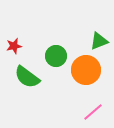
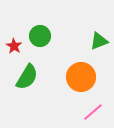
red star: rotated 28 degrees counterclockwise
green circle: moved 16 px left, 20 px up
orange circle: moved 5 px left, 7 px down
green semicircle: rotated 96 degrees counterclockwise
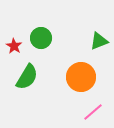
green circle: moved 1 px right, 2 px down
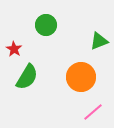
green circle: moved 5 px right, 13 px up
red star: moved 3 px down
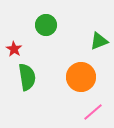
green semicircle: rotated 40 degrees counterclockwise
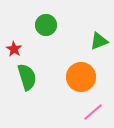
green semicircle: rotated 8 degrees counterclockwise
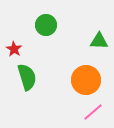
green triangle: rotated 24 degrees clockwise
orange circle: moved 5 px right, 3 px down
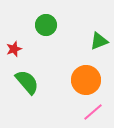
green triangle: rotated 24 degrees counterclockwise
red star: rotated 21 degrees clockwise
green semicircle: moved 5 px down; rotated 24 degrees counterclockwise
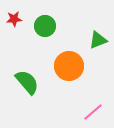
green circle: moved 1 px left, 1 px down
green triangle: moved 1 px left, 1 px up
red star: moved 30 px up; rotated 14 degrees clockwise
orange circle: moved 17 px left, 14 px up
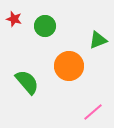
red star: rotated 21 degrees clockwise
